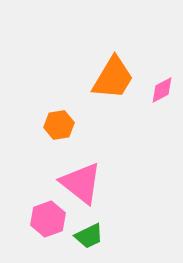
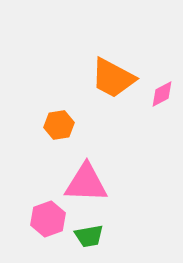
orange trapezoid: rotated 87 degrees clockwise
pink diamond: moved 4 px down
pink triangle: moved 5 px right; rotated 36 degrees counterclockwise
green trapezoid: rotated 16 degrees clockwise
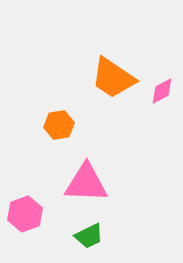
orange trapezoid: rotated 6 degrees clockwise
pink diamond: moved 3 px up
pink hexagon: moved 23 px left, 5 px up
green trapezoid: rotated 16 degrees counterclockwise
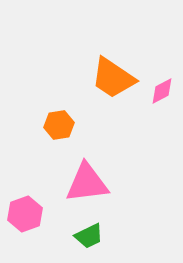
pink triangle: moved 1 px right; rotated 9 degrees counterclockwise
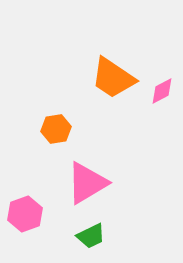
orange hexagon: moved 3 px left, 4 px down
pink triangle: rotated 24 degrees counterclockwise
green trapezoid: moved 2 px right
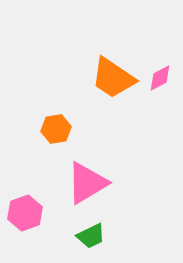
pink diamond: moved 2 px left, 13 px up
pink hexagon: moved 1 px up
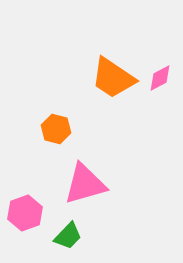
orange hexagon: rotated 24 degrees clockwise
pink triangle: moved 2 px left, 1 px down; rotated 15 degrees clockwise
green trapezoid: moved 23 px left; rotated 20 degrees counterclockwise
